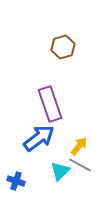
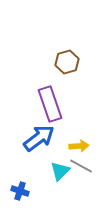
brown hexagon: moved 4 px right, 15 px down
yellow arrow: rotated 48 degrees clockwise
gray line: moved 1 px right, 1 px down
blue cross: moved 4 px right, 10 px down
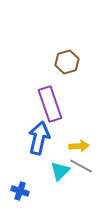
blue arrow: rotated 40 degrees counterclockwise
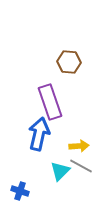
brown hexagon: moved 2 px right; rotated 20 degrees clockwise
purple rectangle: moved 2 px up
blue arrow: moved 4 px up
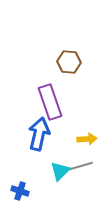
yellow arrow: moved 8 px right, 7 px up
gray line: rotated 45 degrees counterclockwise
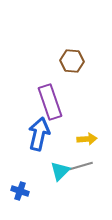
brown hexagon: moved 3 px right, 1 px up
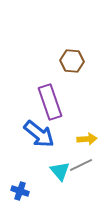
blue arrow: rotated 116 degrees clockwise
gray line: moved 1 px up; rotated 10 degrees counterclockwise
cyan triangle: rotated 25 degrees counterclockwise
